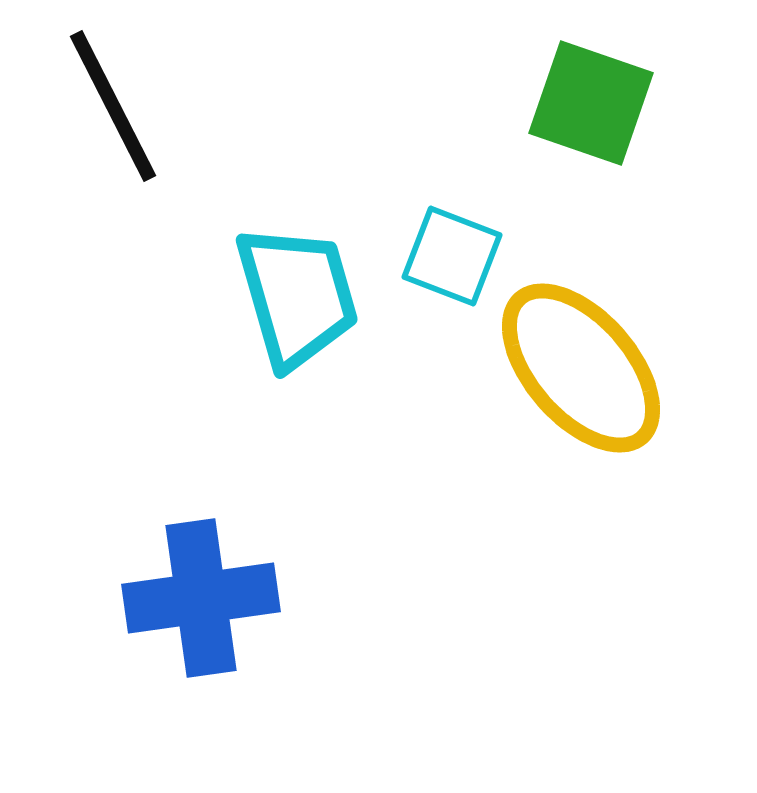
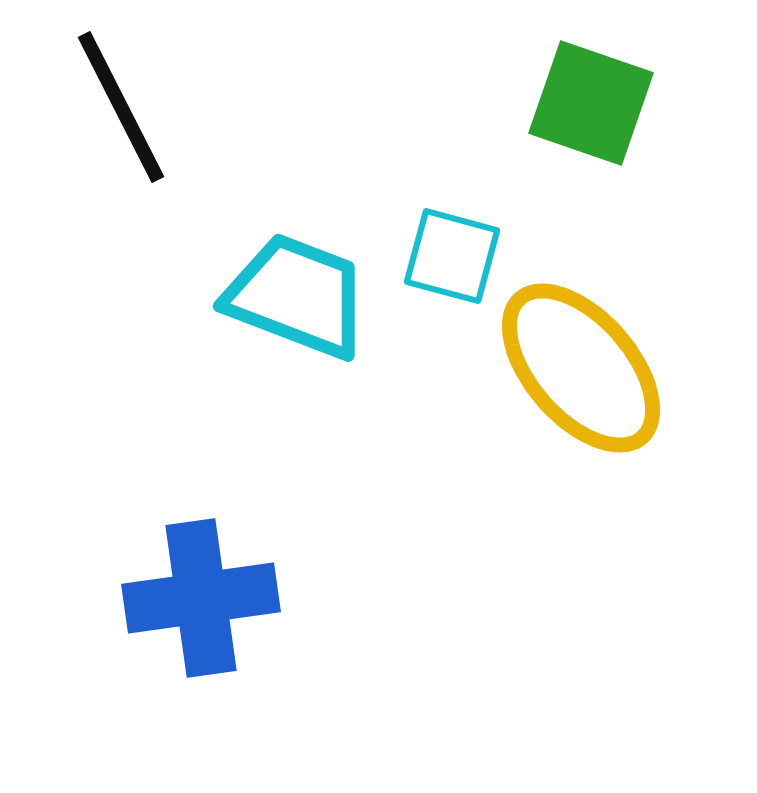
black line: moved 8 px right, 1 px down
cyan square: rotated 6 degrees counterclockwise
cyan trapezoid: rotated 53 degrees counterclockwise
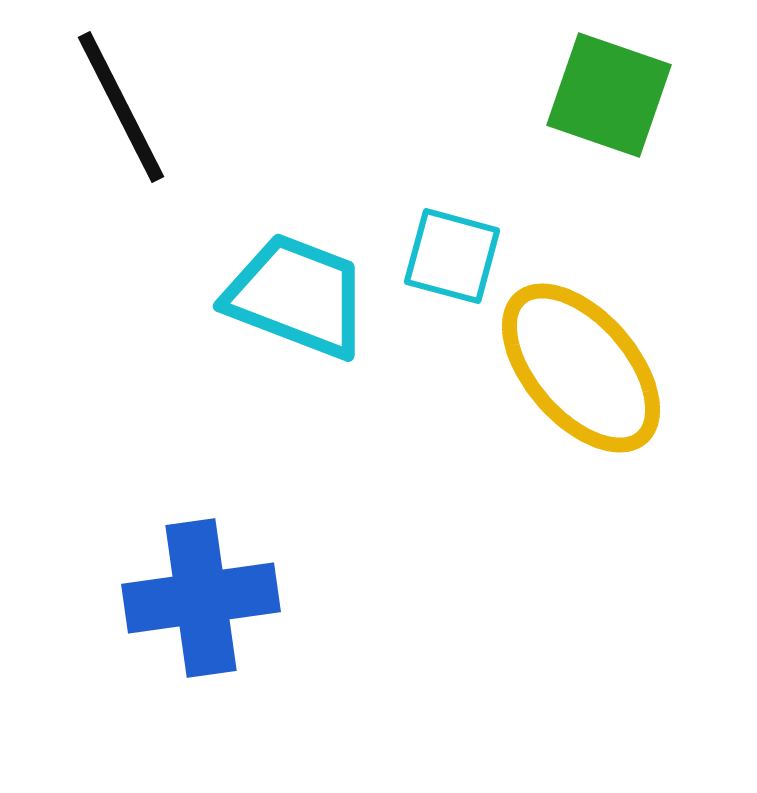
green square: moved 18 px right, 8 px up
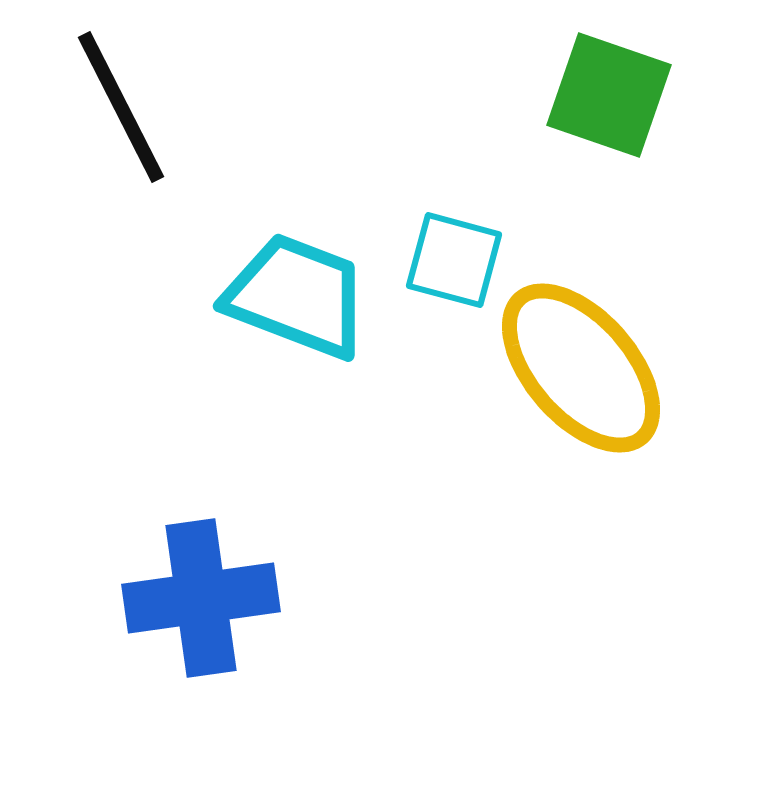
cyan square: moved 2 px right, 4 px down
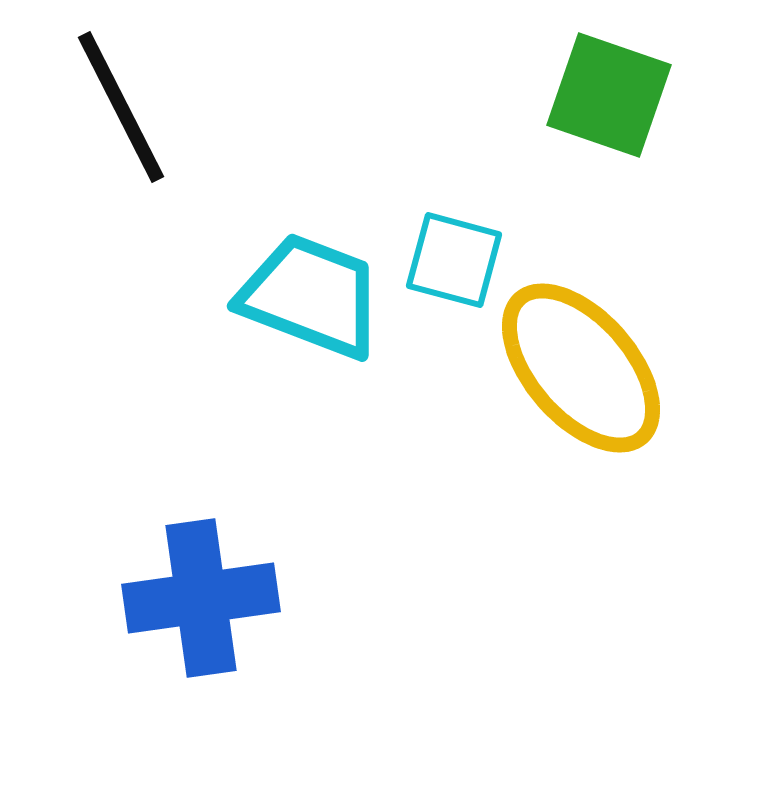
cyan trapezoid: moved 14 px right
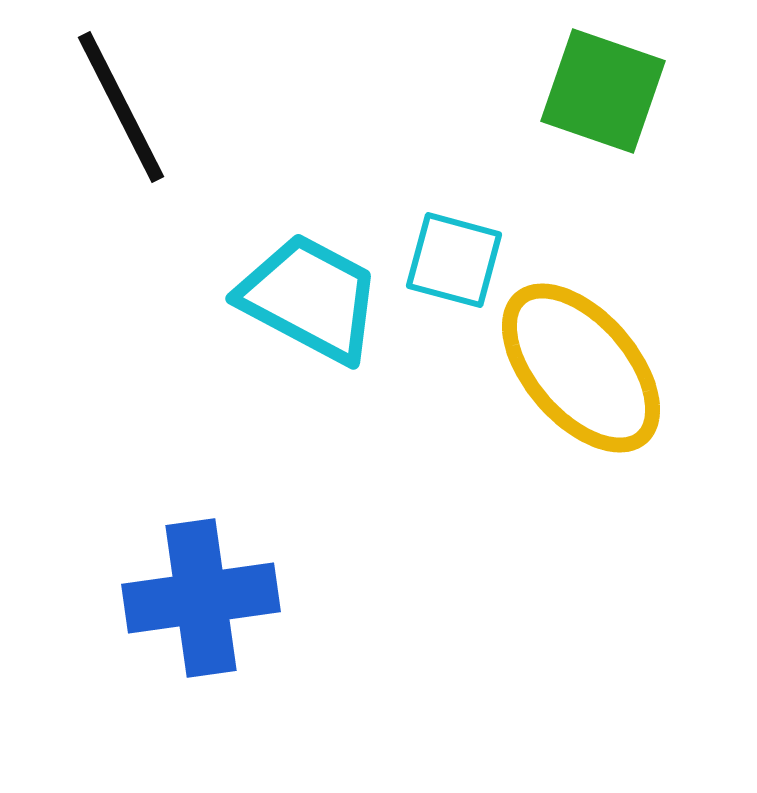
green square: moved 6 px left, 4 px up
cyan trapezoid: moved 1 px left, 2 px down; rotated 7 degrees clockwise
